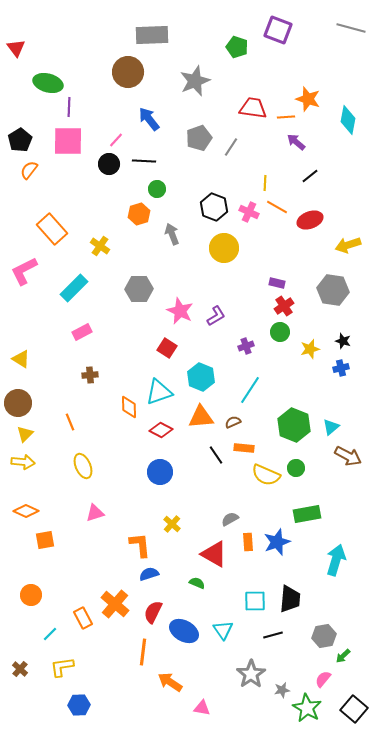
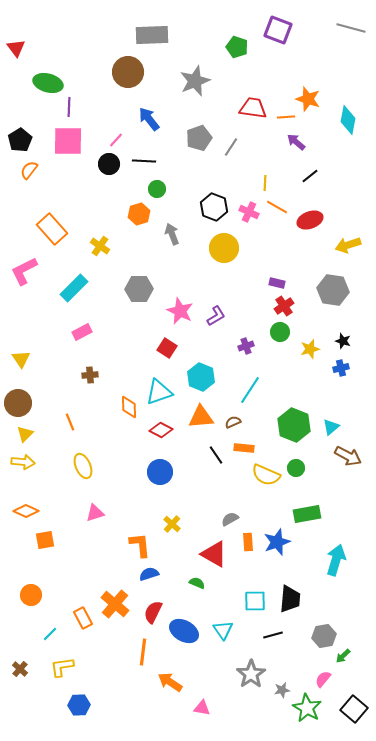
yellow triangle at (21, 359): rotated 24 degrees clockwise
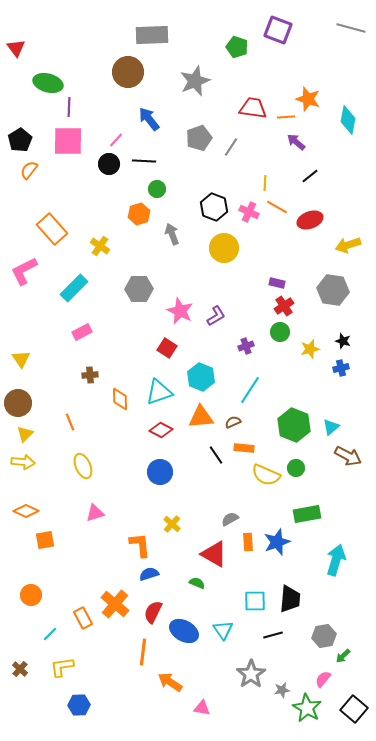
orange diamond at (129, 407): moved 9 px left, 8 px up
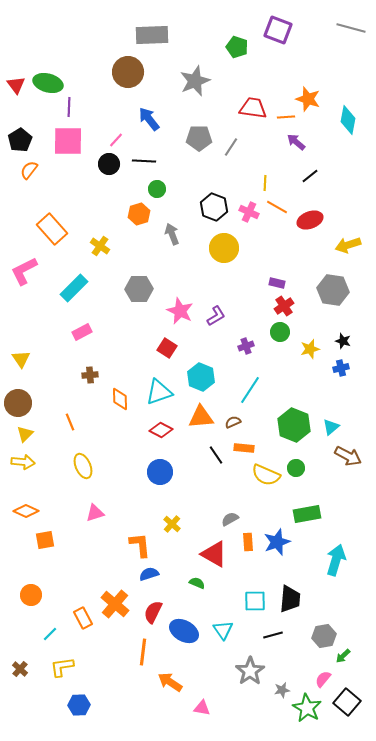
red triangle at (16, 48): moved 37 px down
gray pentagon at (199, 138): rotated 20 degrees clockwise
gray star at (251, 674): moved 1 px left, 3 px up
black square at (354, 709): moved 7 px left, 7 px up
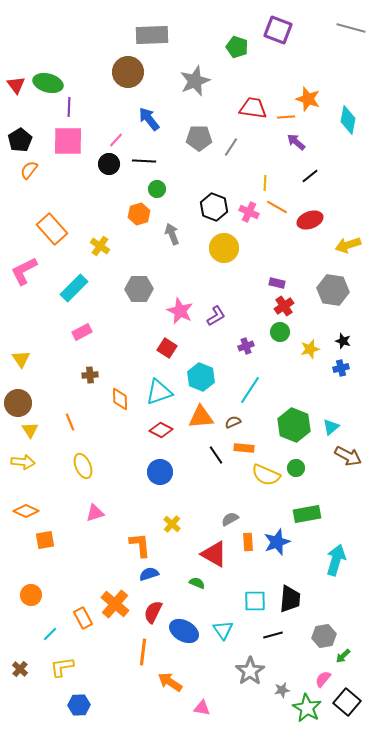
yellow triangle at (25, 434): moved 5 px right, 4 px up; rotated 18 degrees counterclockwise
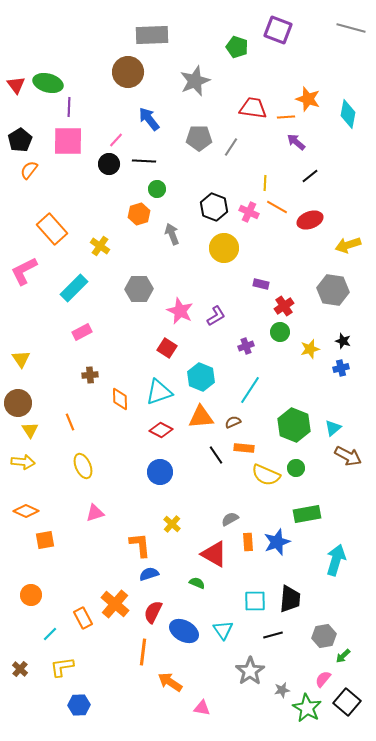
cyan diamond at (348, 120): moved 6 px up
purple rectangle at (277, 283): moved 16 px left, 1 px down
cyan triangle at (331, 427): moved 2 px right, 1 px down
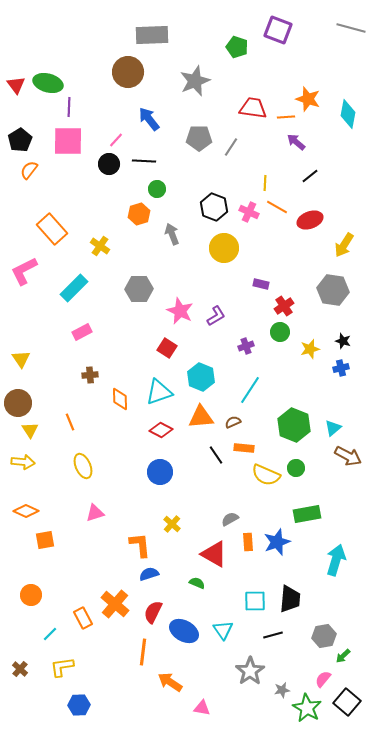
yellow arrow at (348, 245): moved 4 px left; rotated 40 degrees counterclockwise
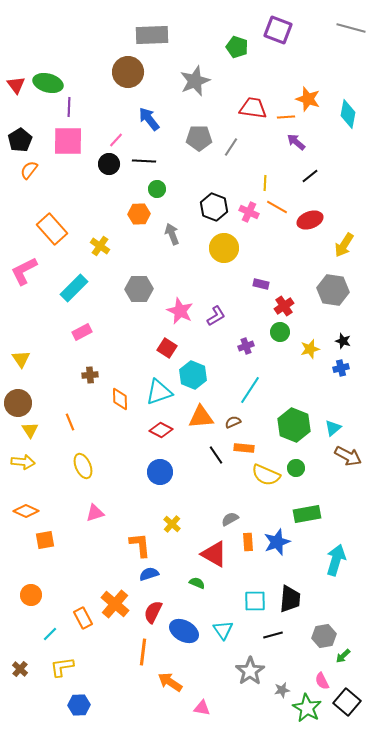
orange hexagon at (139, 214): rotated 15 degrees clockwise
cyan hexagon at (201, 377): moved 8 px left, 2 px up
pink semicircle at (323, 679): moved 1 px left, 2 px down; rotated 66 degrees counterclockwise
